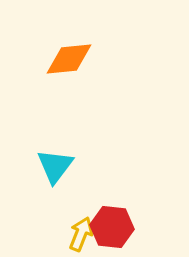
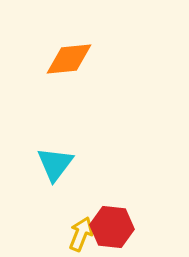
cyan triangle: moved 2 px up
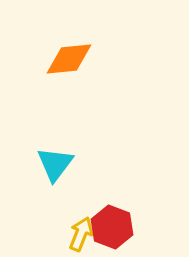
red hexagon: rotated 15 degrees clockwise
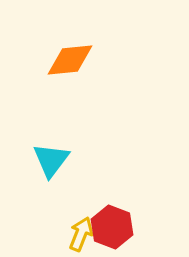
orange diamond: moved 1 px right, 1 px down
cyan triangle: moved 4 px left, 4 px up
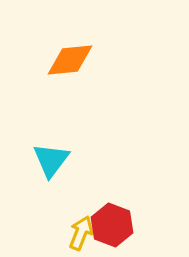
red hexagon: moved 2 px up
yellow arrow: moved 1 px up
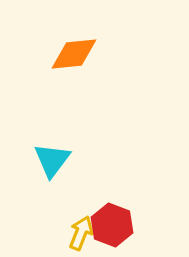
orange diamond: moved 4 px right, 6 px up
cyan triangle: moved 1 px right
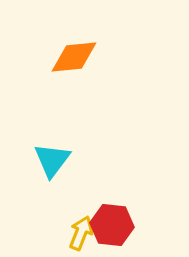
orange diamond: moved 3 px down
red hexagon: rotated 15 degrees counterclockwise
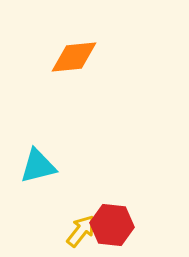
cyan triangle: moved 14 px left, 6 px down; rotated 39 degrees clockwise
yellow arrow: moved 2 px up; rotated 16 degrees clockwise
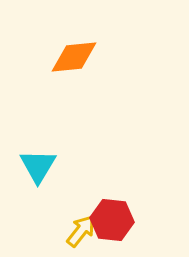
cyan triangle: rotated 45 degrees counterclockwise
red hexagon: moved 5 px up
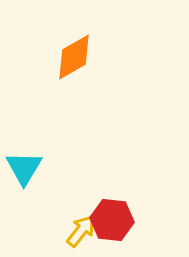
orange diamond: rotated 24 degrees counterclockwise
cyan triangle: moved 14 px left, 2 px down
